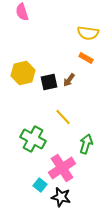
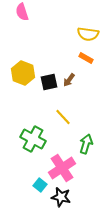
yellow semicircle: moved 1 px down
yellow hexagon: rotated 25 degrees counterclockwise
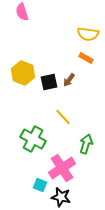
cyan square: rotated 16 degrees counterclockwise
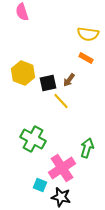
black square: moved 1 px left, 1 px down
yellow line: moved 2 px left, 16 px up
green arrow: moved 1 px right, 4 px down
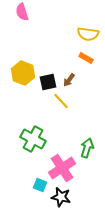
black square: moved 1 px up
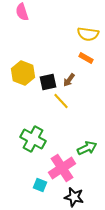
green arrow: rotated 48 degrees clockwise
black star: moved 13 px right
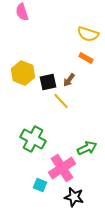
yellow semicircle: rotated 10 degrees clockwise
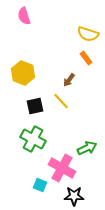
pink semicircle: moved 2 px right, 4 px down
orange rectangle: rotated 24 degrees clockwise
black square: moved 13 px left, 24 px down
pink cross: rotated 28 degrees counterclockwise
black star: moved 1 px up; rotated 12 degrees counterclockwise
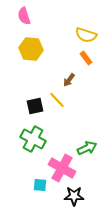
yellow semicircle: moved 2 px left, 1 px down
yellow hexagon: moved 8 px right, 24 px up; rotated 15 degrees counterclockwise
yellow line: moved 4 px left, 1 px up
cyan square: rotated 16 degrees counterclockwise
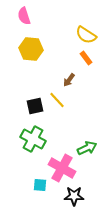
yellow semicircle: rotated 15 degrees clockwise
